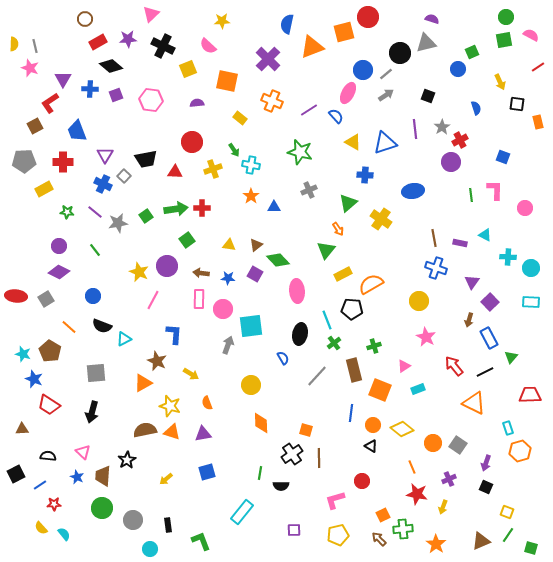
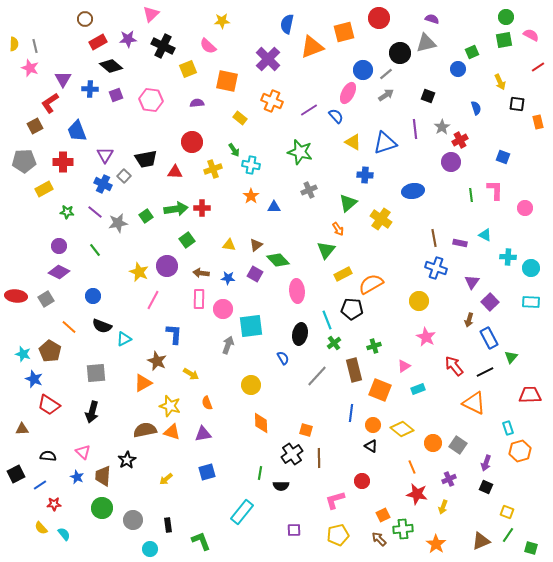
red circle at (368, 17): moved 11 px right, 1 px down
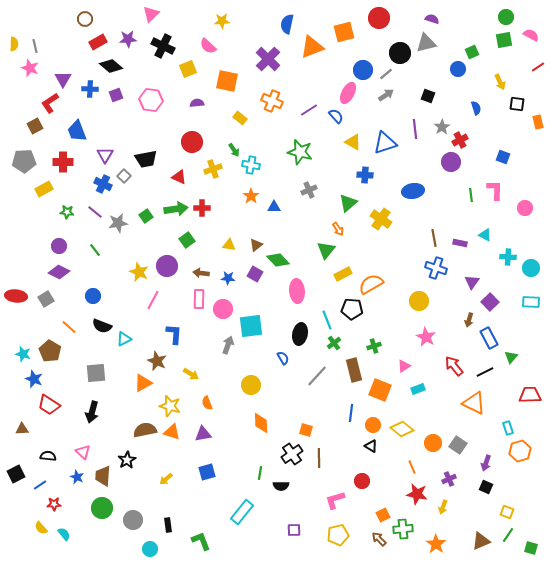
red triangle at (175, 172): moved 4 px right, 5 px down; rotated 21 degrees clockwise
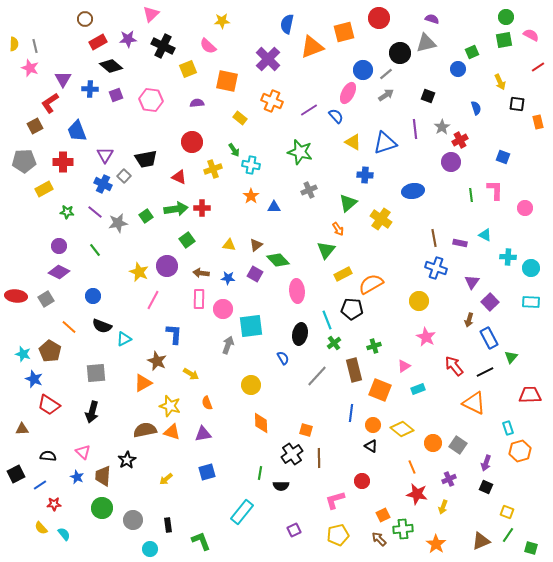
purple square at (294, 530): rotated 24 degrees counterclockwise
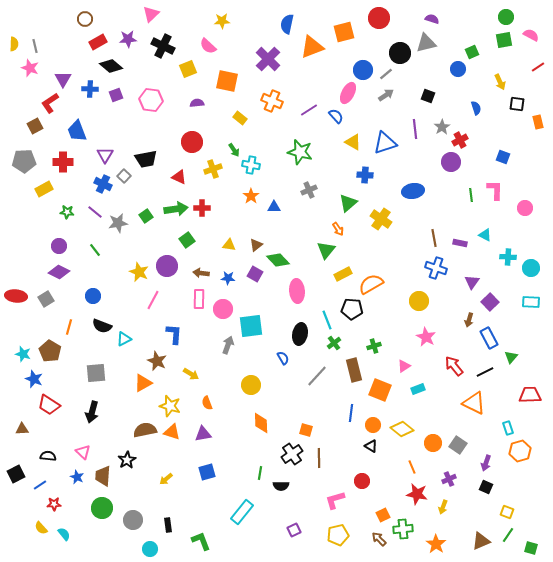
orange line at (69, 327): rotated 63 degrees clockwise
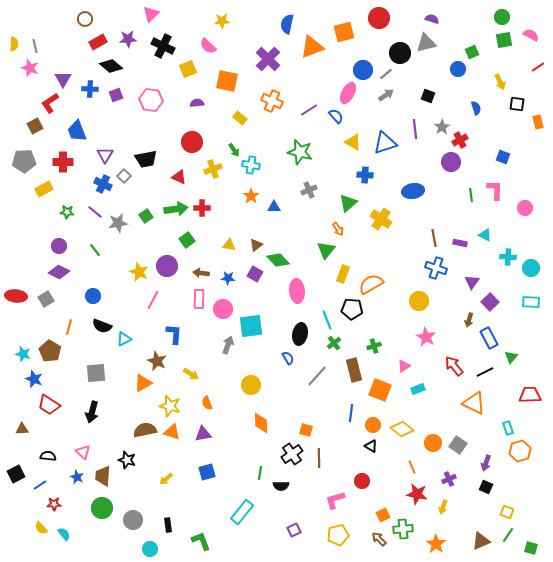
green circle at (506, 17): moved 4 px left
yellow rectangle at (343, 274): rotated 42 degrees counterclockwise
blue semicircle at (283, 358): moved 5 px right
black star at (127, 460): rotated 24 degrees counterclockwise
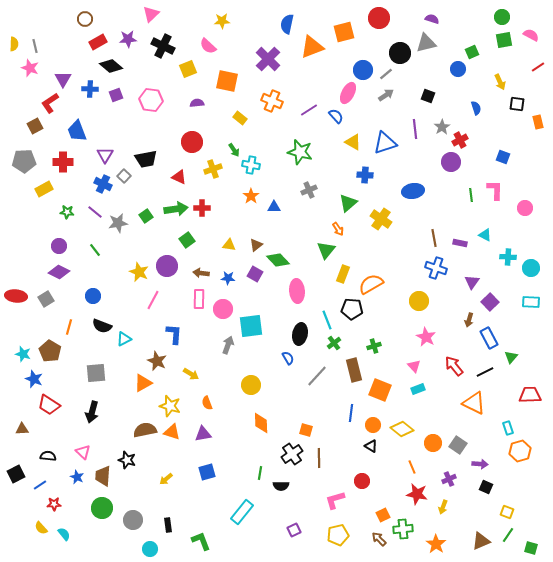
pink triangle at (404, 366): moved 10 px right; rotated 40 degrees counterclockwise
purple arrow at (486, 463): moved 6 px left, 1 px down; rotated 105 degrees counterclockwise
